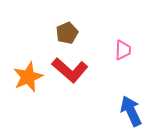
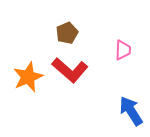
blue arrow: rotated 8 degrees counterclockwise
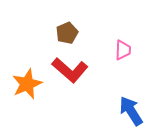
orange star: moved 1 px left, 7 px down
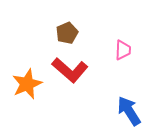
blue arrow: moved 2 px left
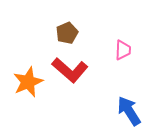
orange star: moved 1 px right, 2 px up
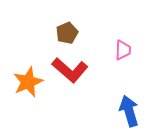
blue arrow: rotated 16 degrees clockwise
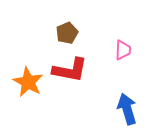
red L-shape: rotated 30 degrees counterclockwise
orange star: rotated 20 degrees counterclockwise
blue arrow: moved 2 px left, 2 px up
